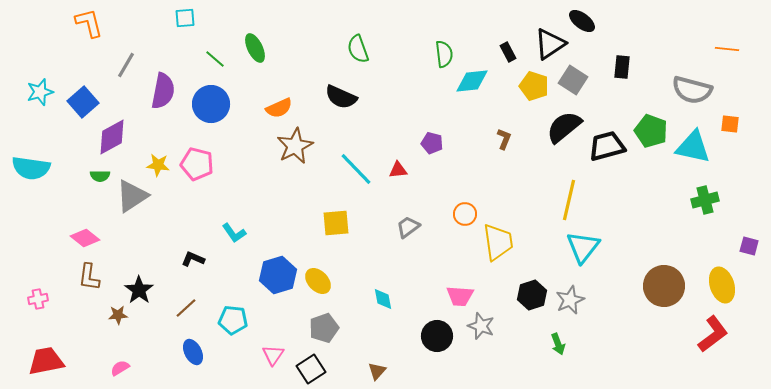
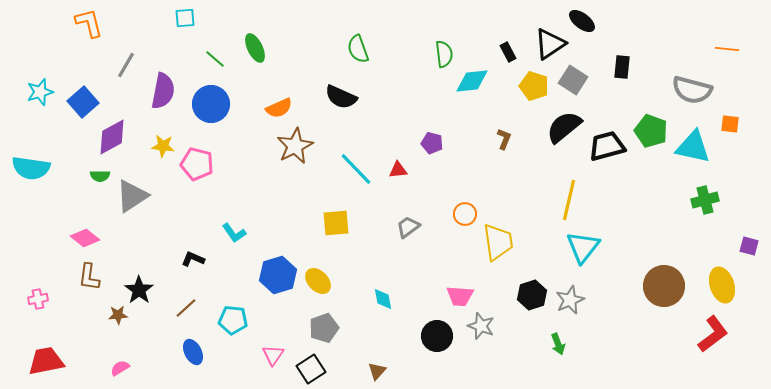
yellow star at (158, 165): moved 5 px right, 19 px up
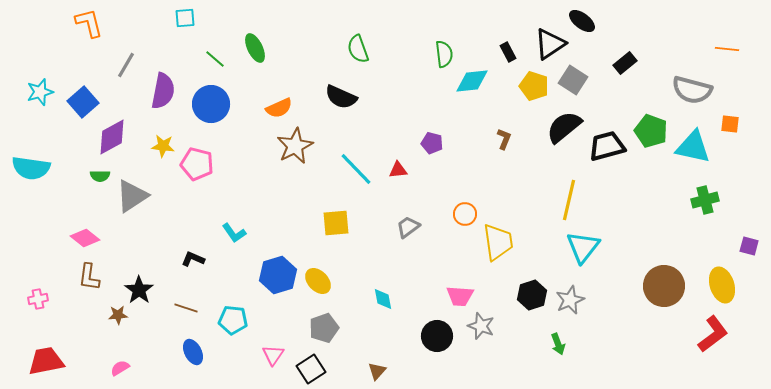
black rectangle at (622, 67): moved 3 px right, 4 px up; rotated 45 degrees clockwise
brown line at (186, 308): rotated 60 degrees clockwise
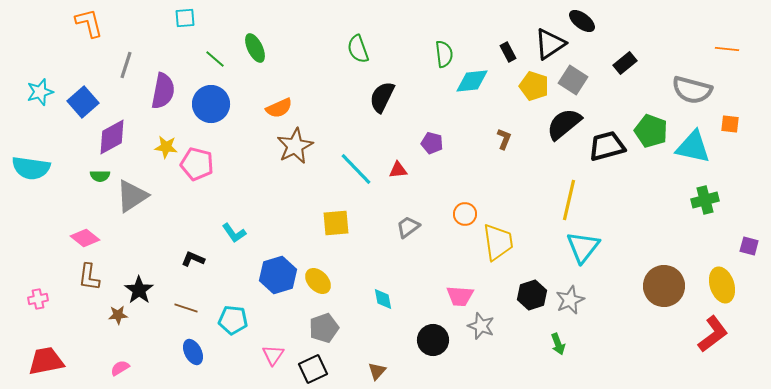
gray line at (126, 65): rotated 12 degrees counterclockwise
black semicircle at (341, 97): moved 41 px right; rotated 92 degrees clockwise
black semicircle at (564, 127): moved 3 px up
yellow star at (163, 146): moved 3 px right, 1 px down
black circle at (437, 336): moved 4 px left, 4 px down
black square at (311, 369): moved 2 px right; rotated 8 degrees clockwise
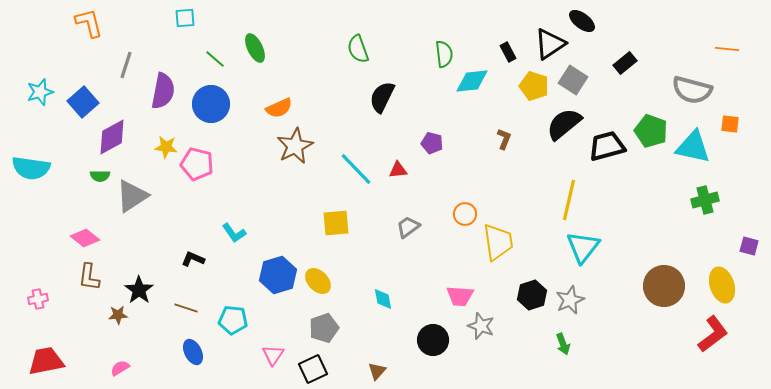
green arrow at (558, 344): moved 5 px right
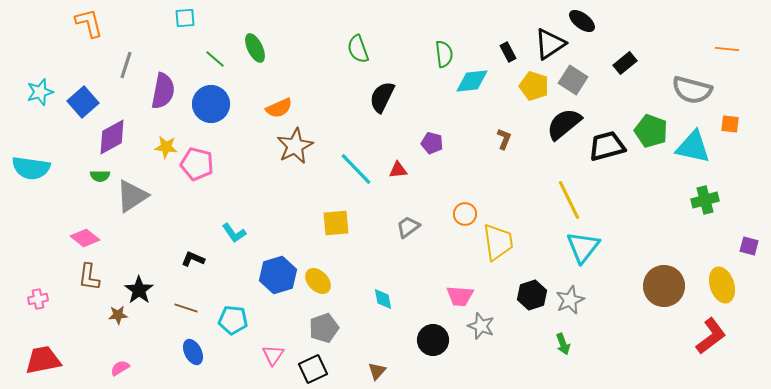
yellow line at (569, 200): rotated 39 degrees counterclockwise
red L-shape at (713, 334): moved 2 px left, 2 px down
red trapezoid at (46, 361): moved 3 px left, 1 px up
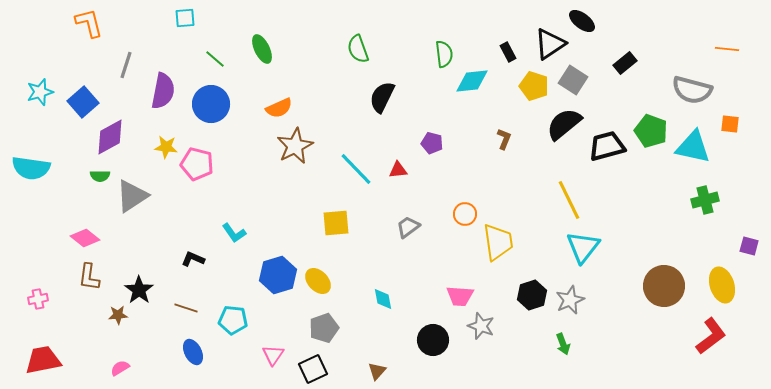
green ellipse at (255, 48): moved 7 px right, 1 px down
purple diamond at (112, 137): moved 2 px left
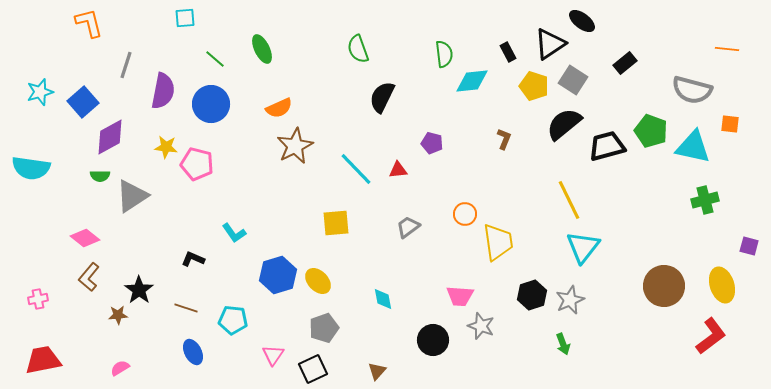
brown L-shape at (89, 277): rotated 32 degrees clockwise
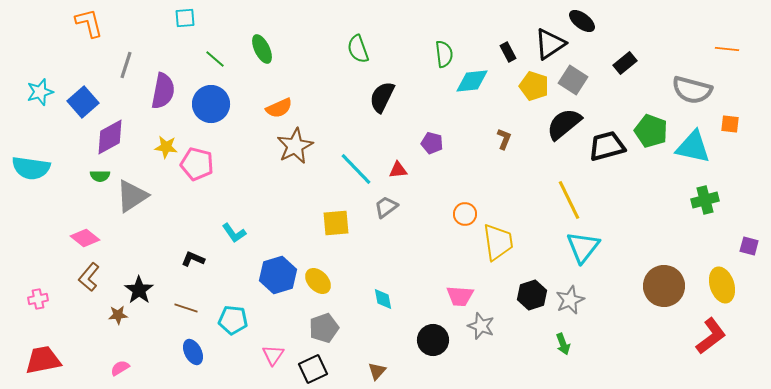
gray trapezoid at (408, 227): moved 22 px left, 20 px up
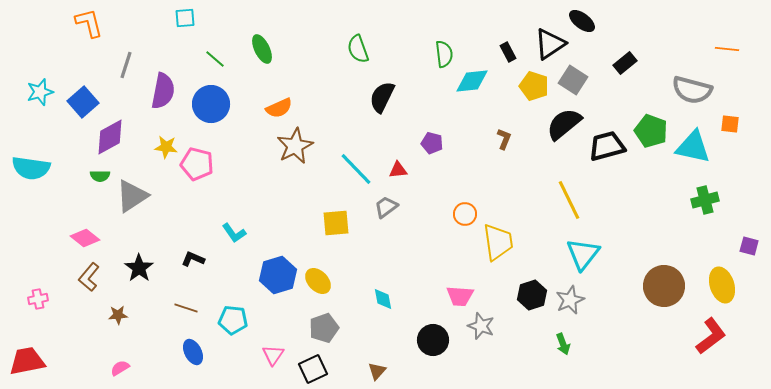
cyan triangle at (583, 247): moved 7 px down
black star at (139, 290): moved 22 px up
red trapezoid at (43, 360): moved 16 px left, 1 px down
